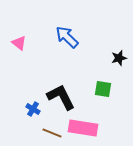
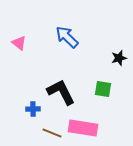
black L-shape: moved 5 px up
blue cross: rotated 32 degrees counterclockwise
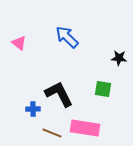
black star: rotated 21 degrees clockwise
black L-shape: moved 2 px left, 2 px down
pink rectangle: moved 2 px right
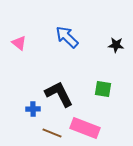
black star: moved 3 px left, 13 px up
pink rectangle: rotated 12 degrees clockwise
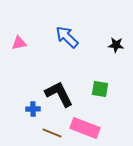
pink triangle: rotated 49 degrees counterclockwise
green square: moved 3 px left
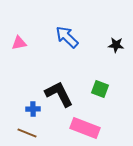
green square: rotated 12 degrees clockwise
brown line: moved 25 px left
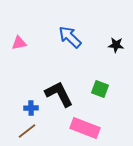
blue arrow: moved 3 px right
blue cross: moved 2 px left, 1 px up
brown line: moved 2 px up; rotated 60 degrees counterclockwise
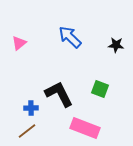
pink triangle: rotated 28 degrees counterclockwise
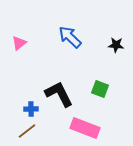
blue cross: moved 1 px down
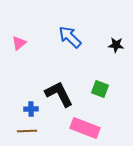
brown line: rotated 36 degrees clockwise
